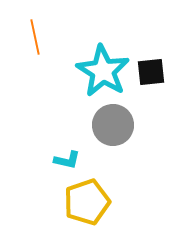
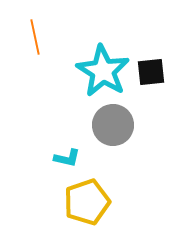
cyan L-shape: moved 2 px up
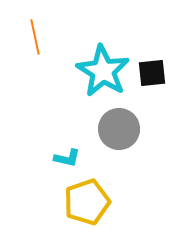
black square: moved 1 px right, 1 px down
gray circle: moved 6 px right, 4 px down
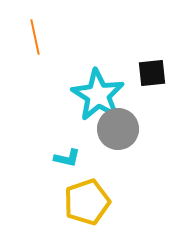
cyan star: moved 5 px left, 24 px down
gray circle: moved 1 px left
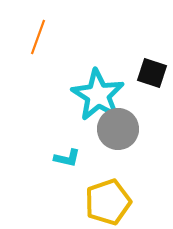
orange line: moved 3 px right; rotated 32 degrees clockwise
black square: rotated 24 degrees clockwise
yellow pentagon: moved 21 px right
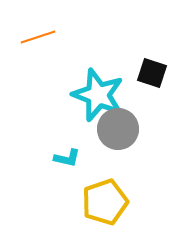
orange line: rotated 52 degrees clockwise
cyan star: rotated 10 degrees counterclockwise
yellow pentagon: moved 3 px left
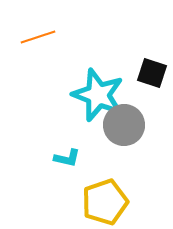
gray circle: moved 6 px right, 4 px up
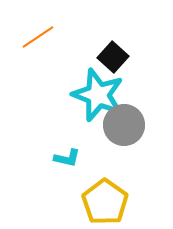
orange line: rotated 16 degrees counterclockwise
black square: moved 39 px left, 16 px up; rotated 24 degrees clockwise
yellow pentagon: rotated 18 degrees counterclockwise
